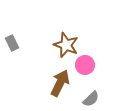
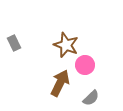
gray rectangle: moved 2 px right
gray semicircle: moved 1 px up
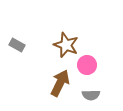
gray rectangle: moved 3 px right, 2 px down; rotated 35 degrees counterclockwise
pink circle: moved 2 px right
gray semicircle: moved 3 px up; rotated 42 degrees clockwise
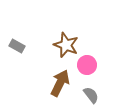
gray rectangle: moved 1 px down
gray semicircle: rotated 126 degrees counterclockwise
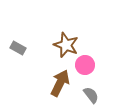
gray rectangle: moved 1 px right, 2 px down
pink circle: moved 2 px left
